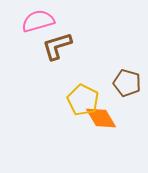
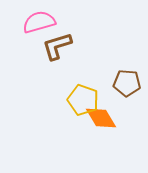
pink semicircle: moved 1 px right, 1 px down
brown pentagon: rotated 12 degrees counterclockwise
yellow pentagon: rotated 8 degrees counterclockwise
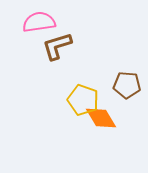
pink semicircle: rotated 8 degrees clockwise
brown pentagon: moved 2 px down
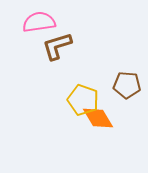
orange diamond: moved 3 px left
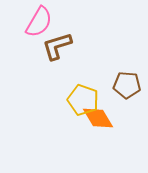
pink semicircle: rotated 128 degrees clockwise
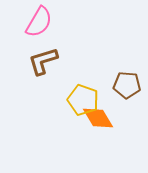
brown L-shape: moved 14 px left, 15 px down
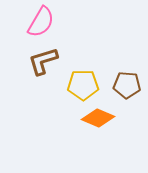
pink semicircle: moved 2 px right
yellow pentagon: moved 15 px up; rotated 20 degrees counterclockwise
orange diamond: rotated 36 degrees counterclockwise
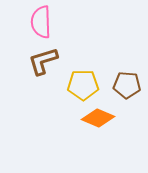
pink semicircle: rotated 148 degrees clockwise
